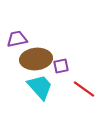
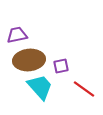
purple trapezoid: moved 4 px up
brown ellipse: moved 7 px left, 1 px down
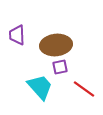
purple trapezoid: rotated 80 degrees counterclockwise
brown ellipse: moved 27 px right, 15 px up
purple square: moved 1 px left, 1 px down
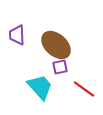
brown ellipse: rotated 48 degrees clockwise
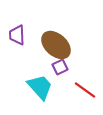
purple square: rotated 14 degrees counterclockwise
red line: moved 1 px right, 1 px down
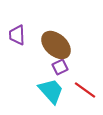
cyan trapezoid: moved 11 px right, 4 px down
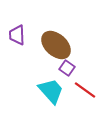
purple square: moved 7 px right, 1 px down; rotated 28 degrees counterclockwise
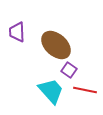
purple trapezoid: moved 3 px up
purple square: moved 2 px right, 2 px down
red line: rotated 25 degrees counterclockwise
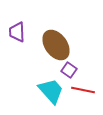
brown ellipse: rotated 12 degrees clockwise
red line: moved 2 px left
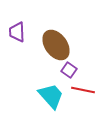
cyan trapezoid: moved 5 px down
